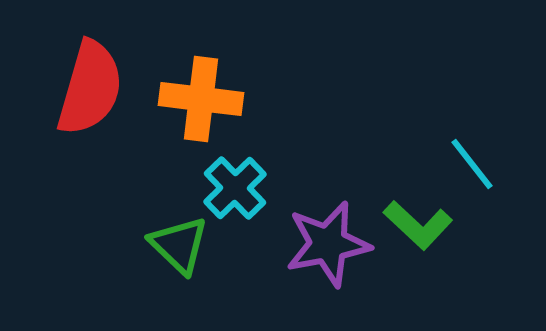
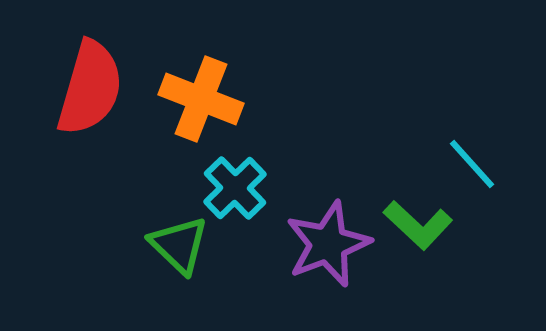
orange cross: rotated 14 degrees clockwise
cyan line: rotated 4 degrees counterclockwise
purple star: rotated 10 degrees counterclockwise
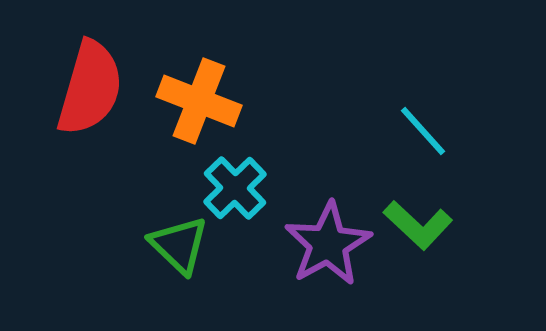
orange cross: moved 2 px left, 2 px down
cyan line: moved 49 px left, 33 px up
purple star: rotated 8 degrees counterclockwise
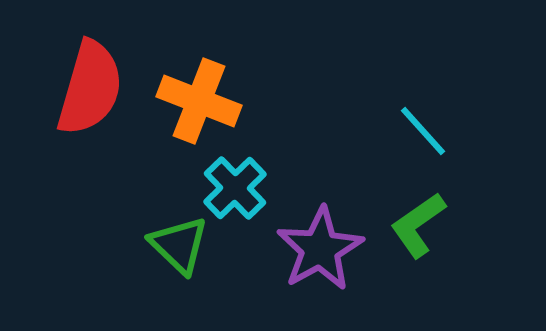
green L-shape: rotated 102 degrees clockwise
purple star: moved 8 px left, 5 px down
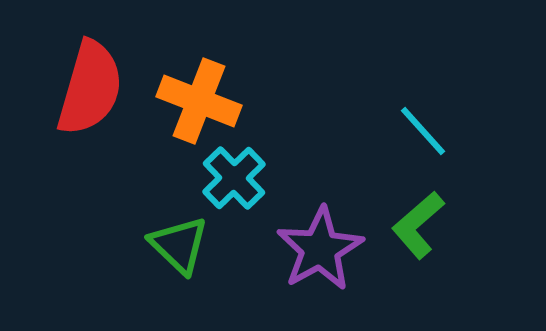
cyan cross: moved 1 px left, 10 px up
green L-shape: rotated 6 degrees counterclockwise
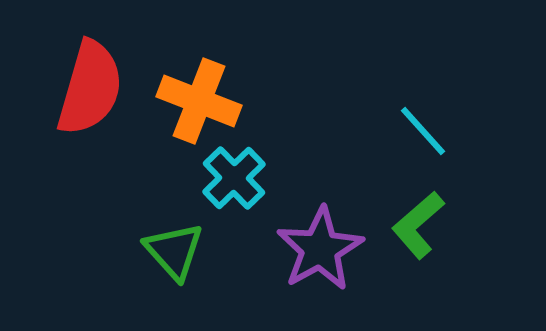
green triangle: moved 5 px left, 6 px down; rotated 4 degrees clockwise
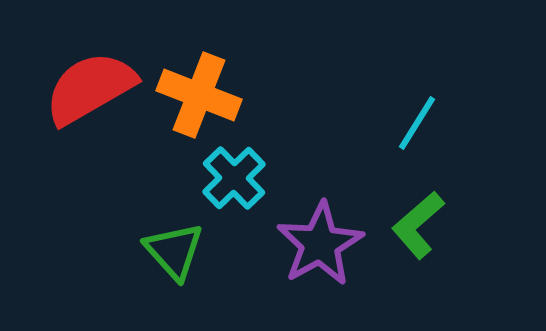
red semicircle: rotated 136 degrees counterclockwise
orange cross: moved 6 px up
cyan line: moved 6 px left, 8 px up; rotated 74 degrees clockwise
purple star: moved 5 px up
